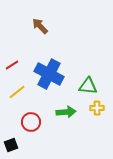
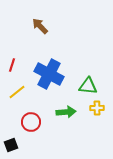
red line: rotated 40 degrees counterclockwise
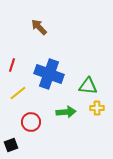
brown arrow: moved 1 px left, 1 px down
blue cross: rotated 8 degrees counterclockwise
yellow line: moved 1 px right, 1 px down
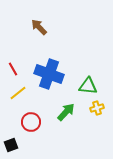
red line: moved 1 px right, 4 px down; rotated 48 degrees counterclockwise
yellow cross: rotated 16 degrees counterclockwise
green arrow: rotated 42 degrees counterclockwise
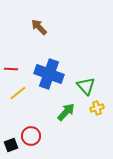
red line: moved 2 px left; rotated 56 degrees counterclockwise
green triangle: moved 2 px left; rotated 42 degrees clockwise
red circle: moved 14 px down
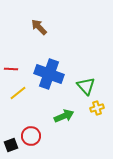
green arrow: moved 2 px left, 4 px down; rotated 24 degrees clockwise
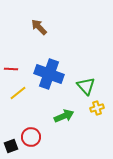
red circle: moved 1 px down
black square: moved 1 px down
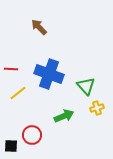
red circle: moved 1 px right, 2 px up
black square: rotated 24 degrees clockwise
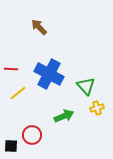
blue cross: rotated 8 degrees clockwise
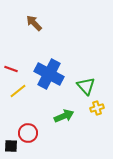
brown arrow: moved 5 px left, 4 px up
red line: rotated 16 degrees clockwise
yellow line: moved 2 px up
red circle: moved 4 px left, 2 px up
